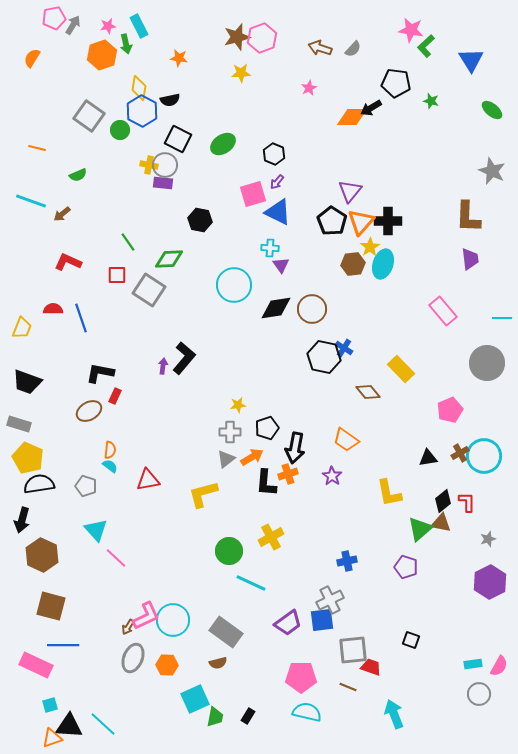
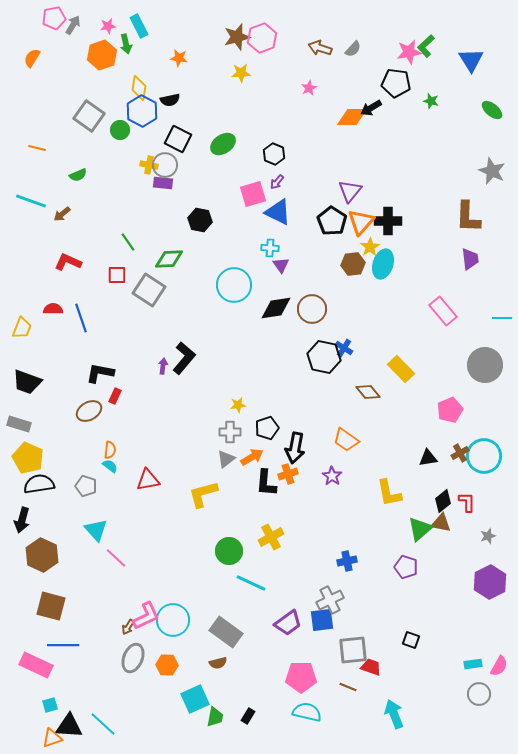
pink star at (411, 30): moved 2 px left, 22 px down; rotated 20 degrees counterclockwise
gray circle at (487, 363): moved 2 px left, 2 px down
gray star at (488, 539): moved 3 px up
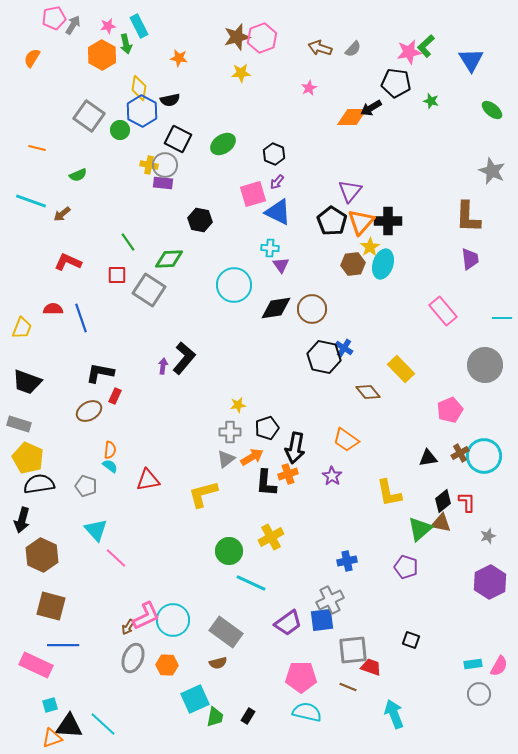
orange hexagon at (102, 55): rotated 12 degrees counterclockwise
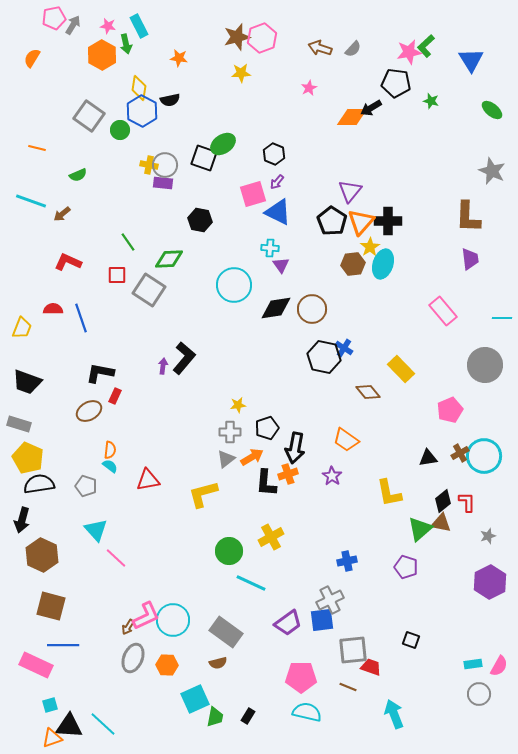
pink star at (108, 26): rotated 21 degrees clockwise
black square at (178, 139): moved 26 px right, 19 px down; rotated 8 degrees counterclockwise
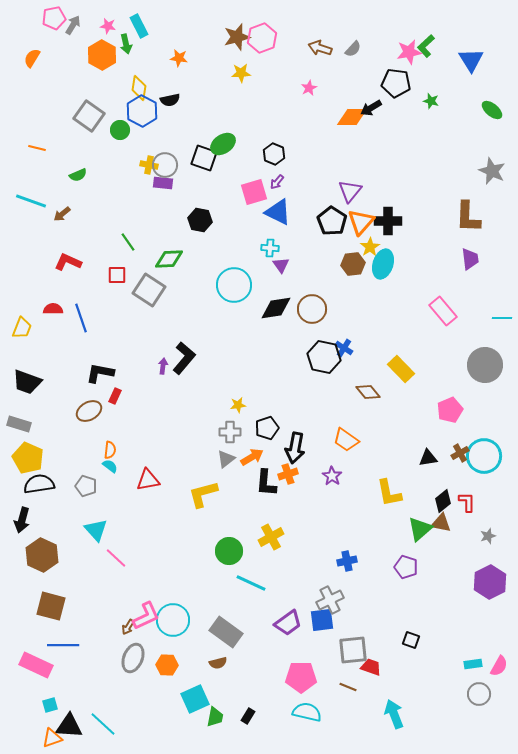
pink square at (253, 194): moved 1 px right, 2 px up
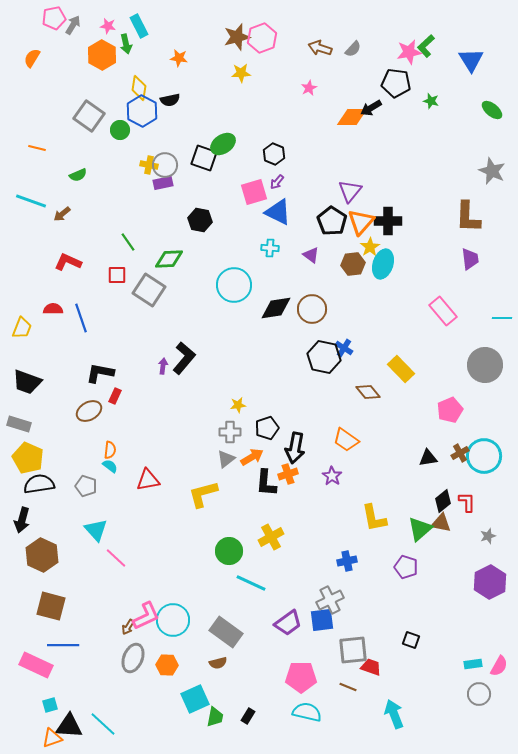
purple rectangle at (163, 183): rotated 18 degrees counterclockwise
purple triangle at (281, 265): moved 30 px right, 10 px up; rotated 18 degrees counterclockwise
yellow L-shape at (389, 493): moved 15 px left, 25 px down
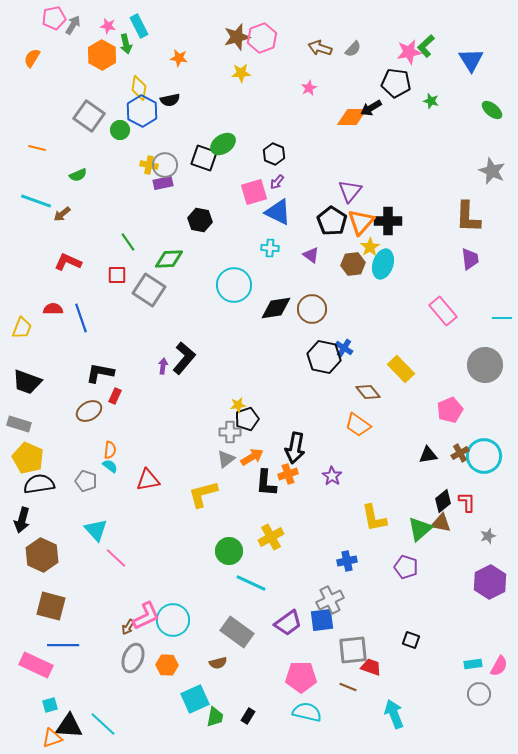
cyan line at (31, 201): moved 5 px right
black pentagon at (267, 428): moved 20 px left, 9 px up
orange trapezoid at (346, 440): moved 12 px right, 15 px up
black triangle at (428, 458): moved 3 px up
gray pentagon at (86, 486): moved 5 px up
gray rectangle at (226, 632): moved 11 px right
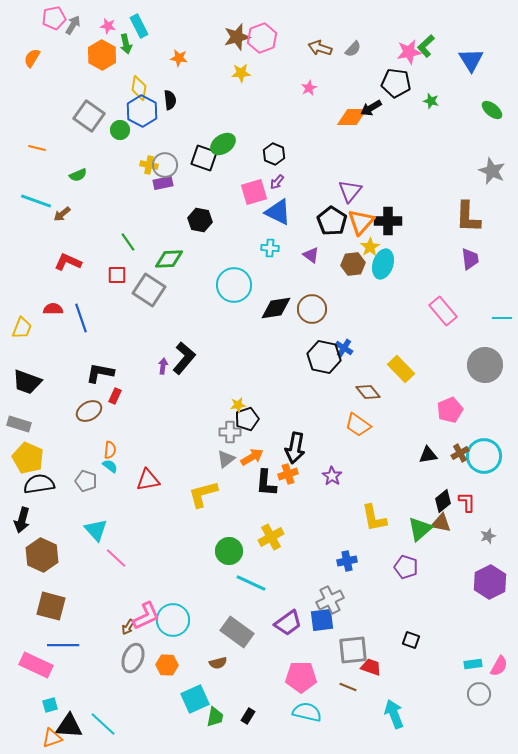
black semicircle at (170, 100): rotated 84 degrees counterclockwise
